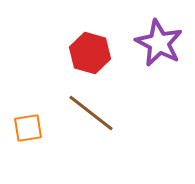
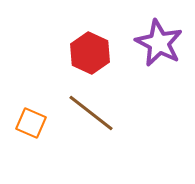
red hexagon: rotated 9 degrees clockwise
orange square: moved 3 px right, 5 px up; rotated 32 degrees clockwise
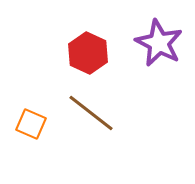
red hexagon: moved 2 px left
orange square: moved 1 px down
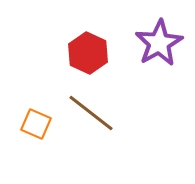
purple star: rotated 15 degrees clockwise
orange square: moved 5 px right
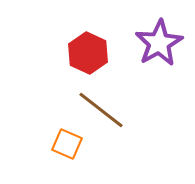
brown line: moved 10 px right, 3 px up
orange square: moved 31 px right, 20 px down
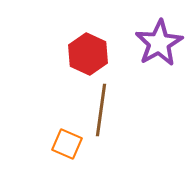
red hexagon: moved 1 px down
brown line: rotated 60 degrees clockwise
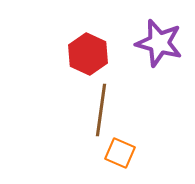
purple star: rotated 27 degrees counterclockwise
orange square: moved 53 px right, 9 px down
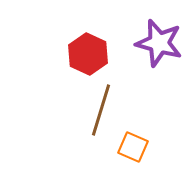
brown line: rotated 9 degrees clockwise
orange square: moved 13 px right, 6 px up
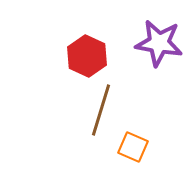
purple star: rotated 6 degrees counterclockwise
red hexagon: moved 1 px left, 2 px down
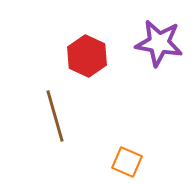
brown line: moved 46 px left, 6 px down; rotated 33 degrees counterclockwise
orange square: moved 6 px left, 15 px down
